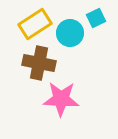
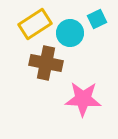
cyan square: moved 1 px right, 1 px down
brown cross: moved 7 px right
pink star: moved 22 px right
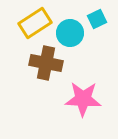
yellow rectangle: moved 1 px up
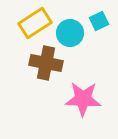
cyan square: moved 2 px right, 2 px down
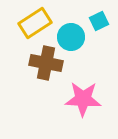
cyan circle: moved 1 px right, 4 px down
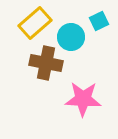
yellow rectangle: rotated 8 degrees counterclockwise
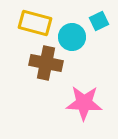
yellow rectangle: rotated 56 degrees clockwise
cyan circle: moved 1 px right
pink star: moved 1 px right, 4 px down
